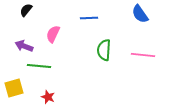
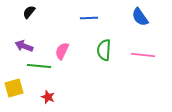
black semicircle: moved 3 px right, 2 px down
blue semicircle: moved 3 px down
pink semicircle: moved 9 px right, 17 px down
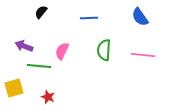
black semicircle: moved 12 px right
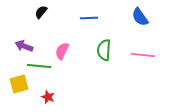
yellow square: moved 5 px right, 4 px up
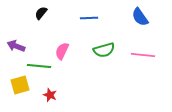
black semicircle: moved 1 px down
purple arrow: moved 8 px left
green semicircle: rotated 110 degrees counterclockwise
yellow square: moved 1 px right, 1 px down
red star: moved 2 px right, 2 px up
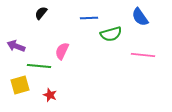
green semicircle: moved 7 px right, 16 px up
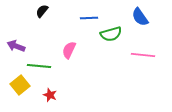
black semicircle: moved 1 px right, 2 px up
pink semicircle: moved 7 px right, 1 px up
yellow square: rotated 24 degrees counterclockwise
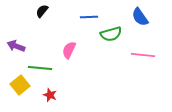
blue line: moved 1 px up
green line: moved 1 px right, 2 px down
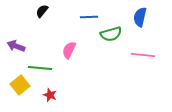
blue semicircle: rotated 48 degrees clockwise
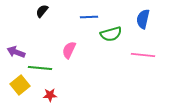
blue semicircle: moved 3 px right, 2 px down
purple arrow: moved 6 px down
red star: rotated 24 degrees counterclockwise
